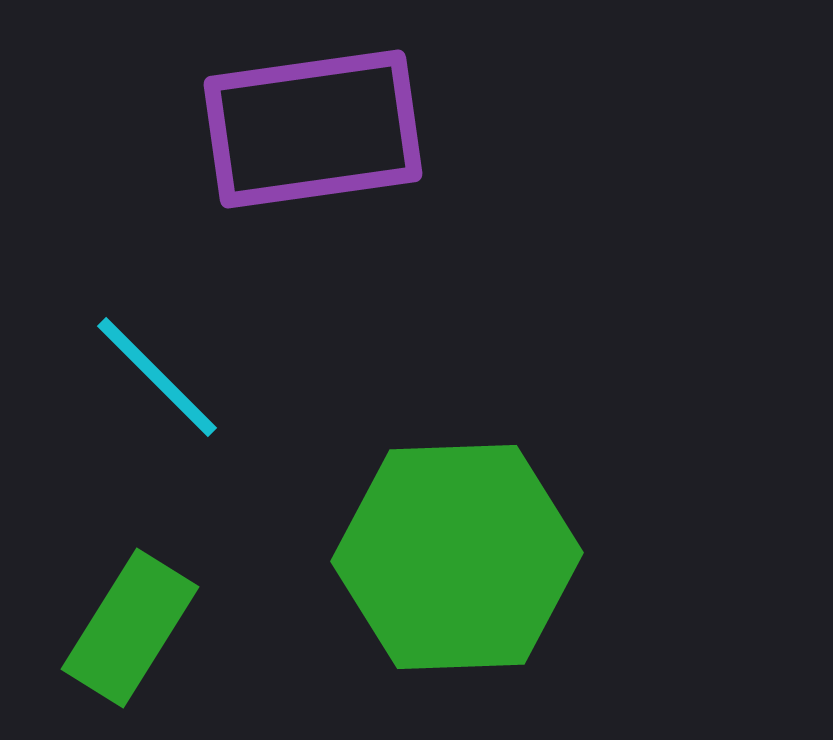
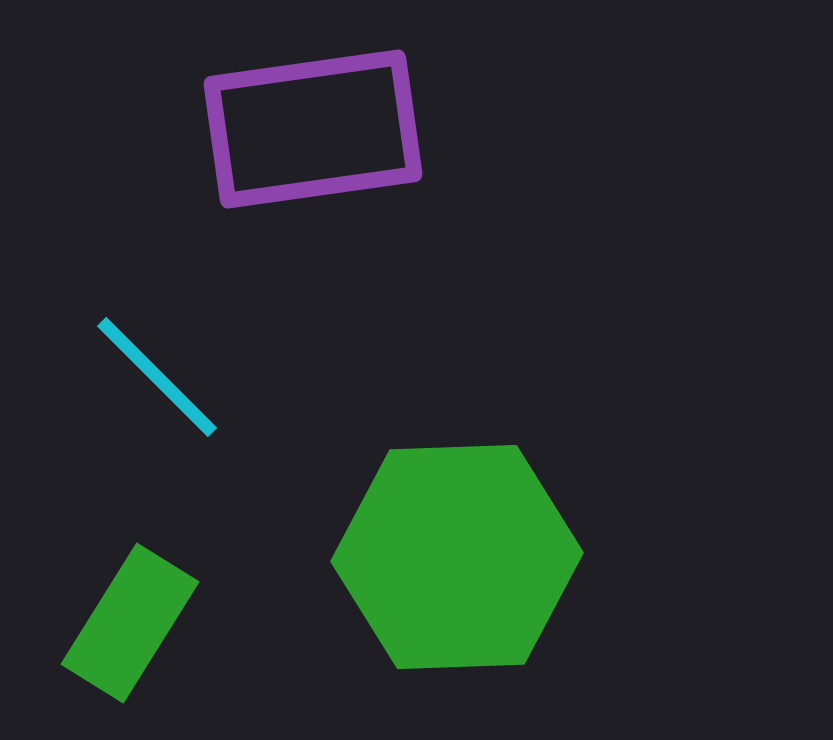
green rectangle: moved 5 px up
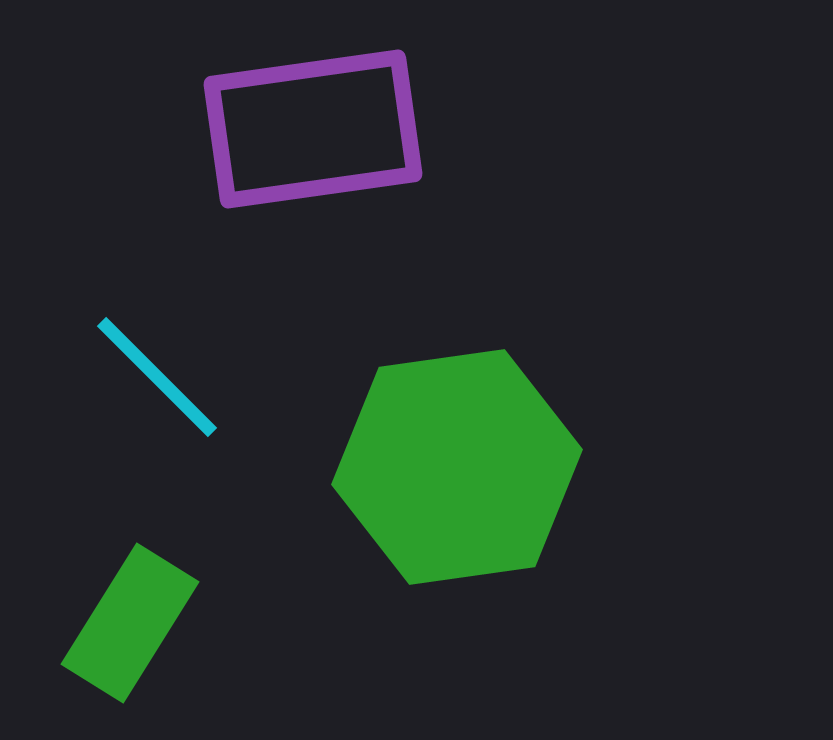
green hexagon: moved 90 px up; rotated 6 degrees counterclockwise
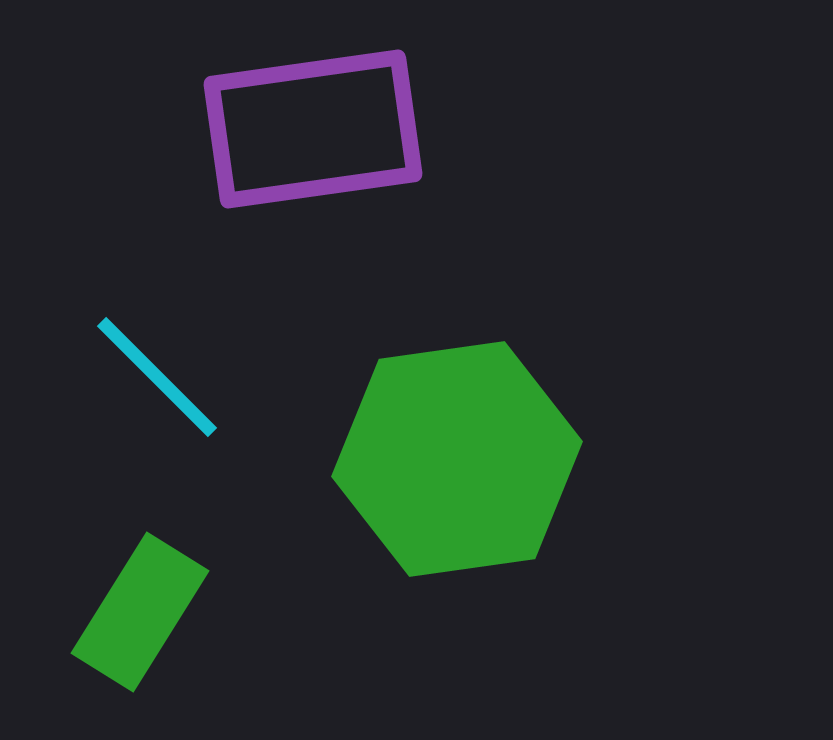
green hexagon: moved 8 px up
green rectangle: moved 10 px right, 11 px up
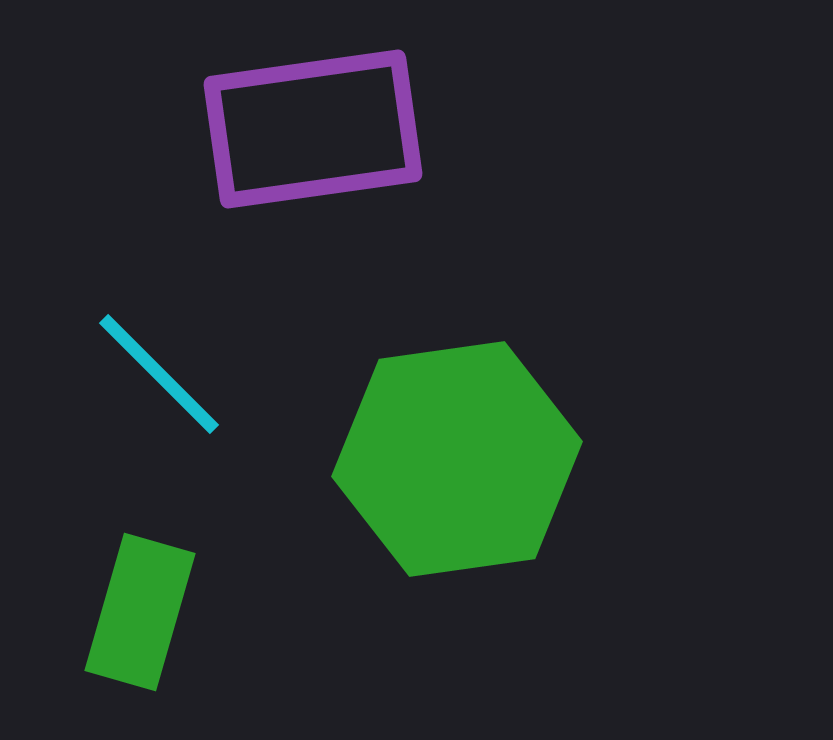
cyan line: moved 2 px right, 3 px up
green rectangle: rotated 16 degrees counterclockwise
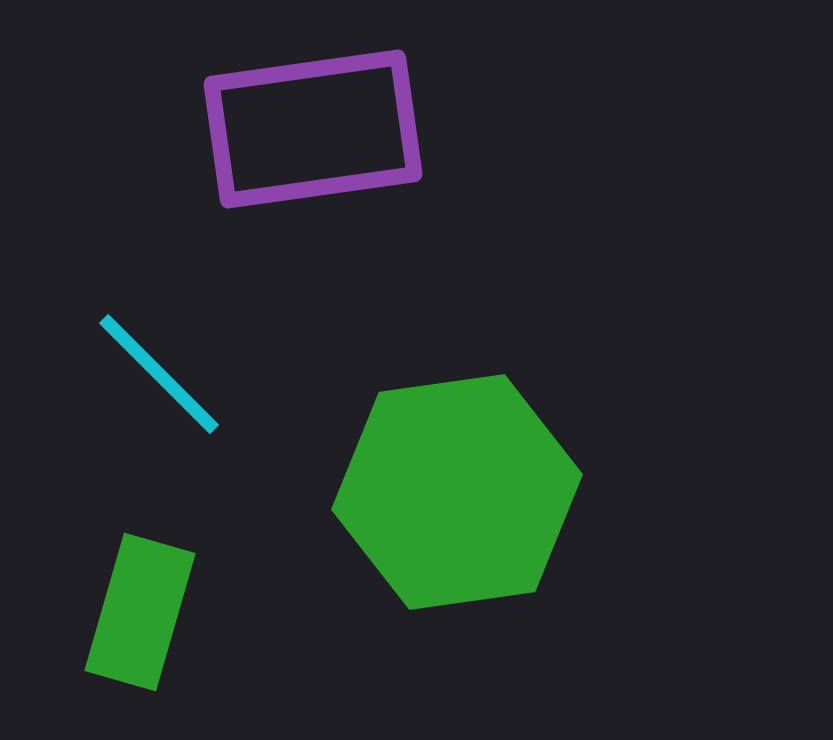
green hexagon: moved 33 px down
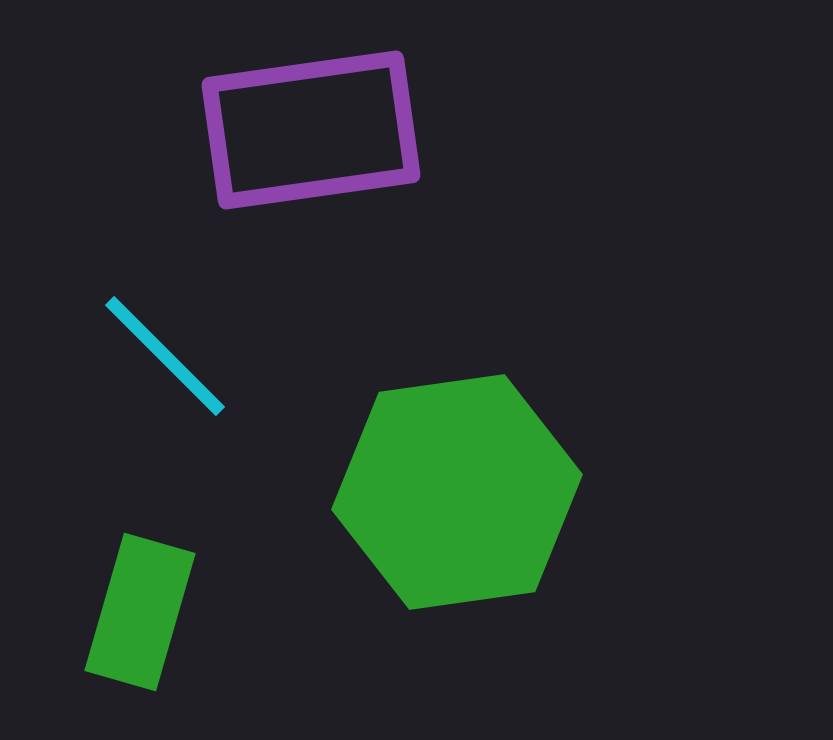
purple rectangle: moved 2 px left, 1 px down
cyan line: moved 6 px right, 18 px up
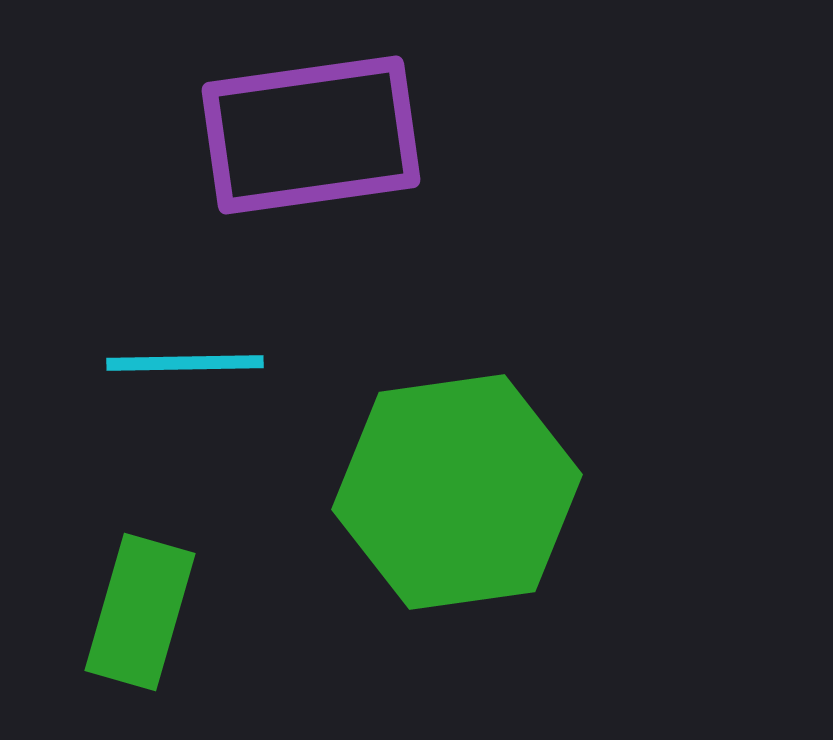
purple rectangle: moved 5 px down
cyan line: moved 20 px right, 7 px down; rotated 46 degrees counterclockwise
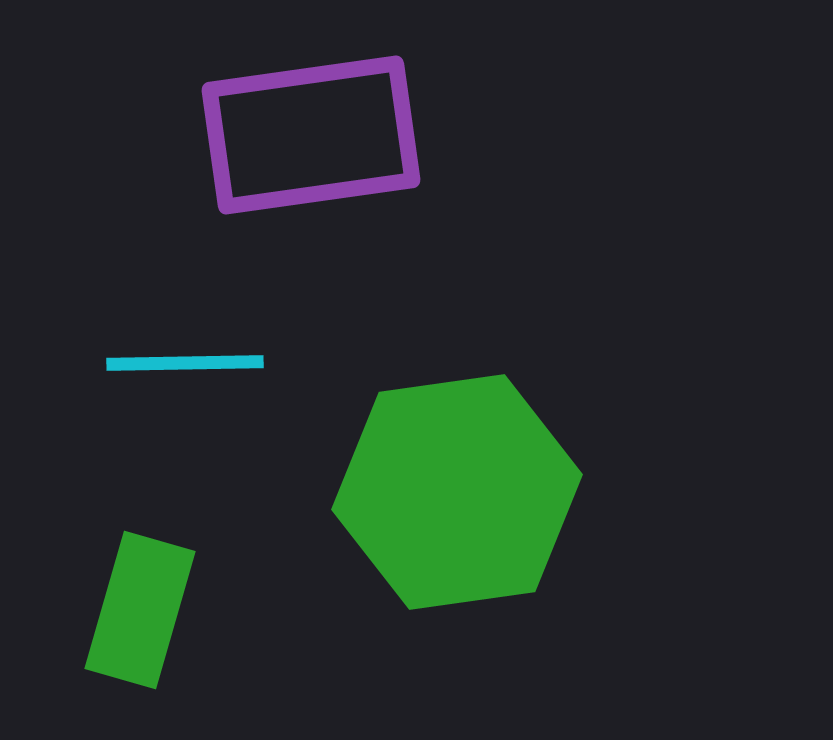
green rectangle: moved 2 px up
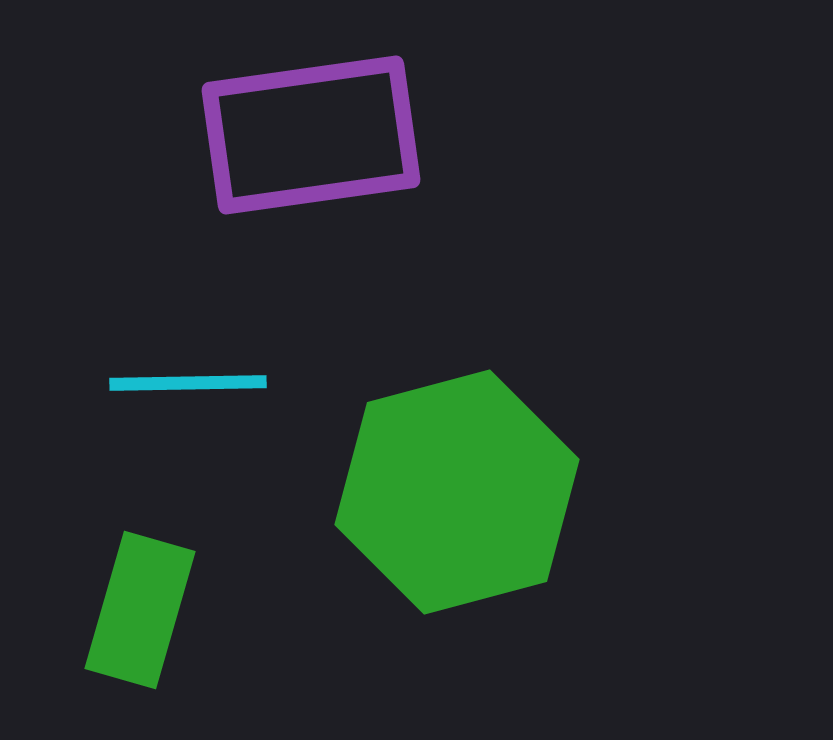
cyan line: moved 3 px right, 20 px down
green hexagon: rotated 7 degrees counterclockwise
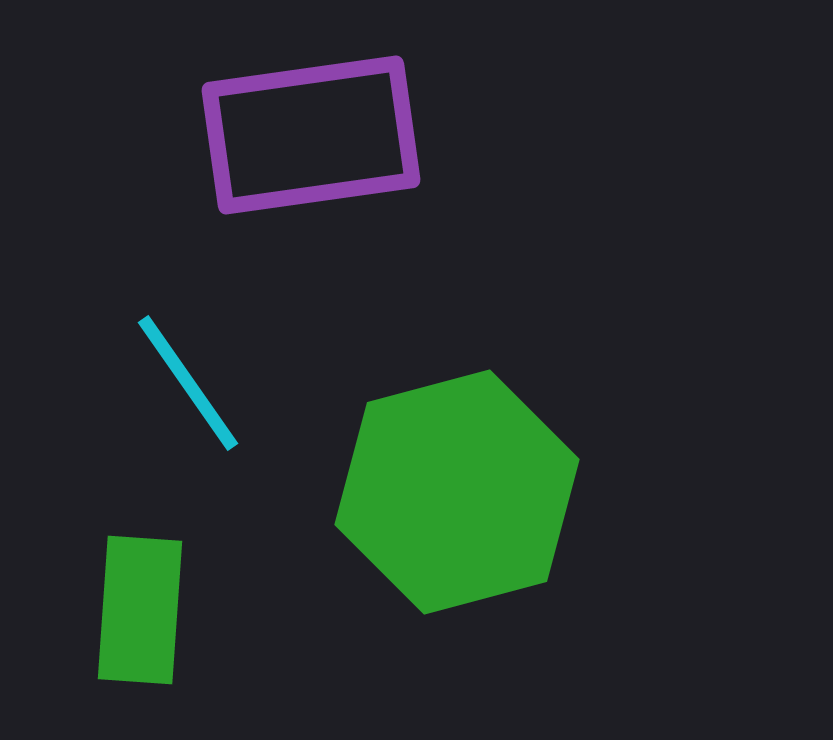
cyan line: rotated 56 degrees clockwise
green rectangle: rotated 12 degrees counterclockwise
